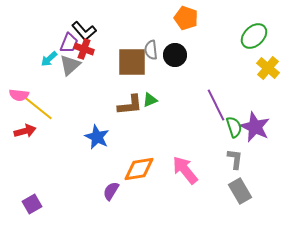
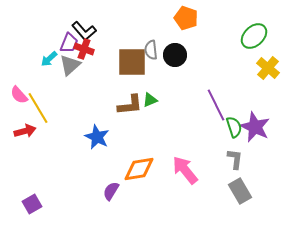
pink semicircle: rotated 42 degrees clockwise
yellow line: rotated 20 degrees clockwise
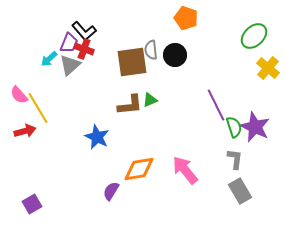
brown square: rotated 8 degrees counterclockwise
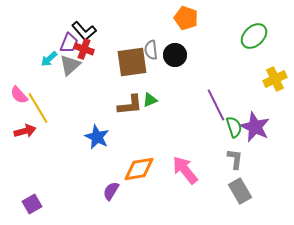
yellow cross: moved 7 px right, 11 px down; rotated 25 degrees clockwise
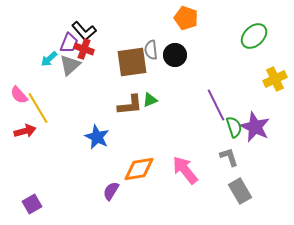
gray L-shape: moved 6 px left, 2 px up; rotated 25 degrees counterclockwise
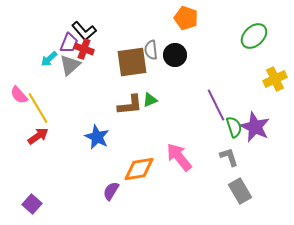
red arrow: moved 13 px right, 5 px down; rotated 20 degrees counterclockwise
pink arrow: moved 6 px left, 13 px up
purple square: rotated 18 degrees counterclockwise
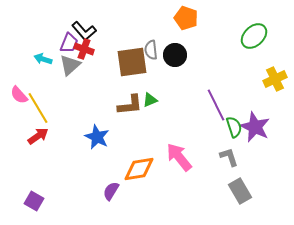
cyan arrow: moved 6 px left; rotated 60 degrees clockwise
purple square: moved 2 px right, 3 px up; rotated 12 degrees counterclockwise
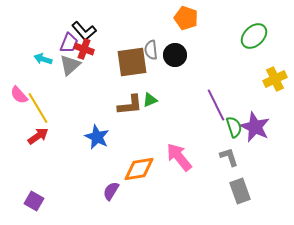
gray rectangle: rotated 10 degrees clockwise
